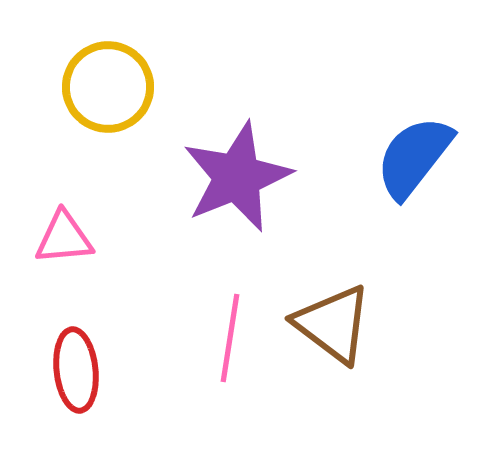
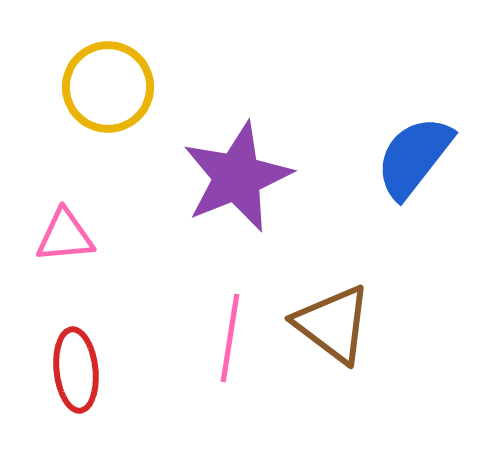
pink triangle: moved 1 px right, 2 px up
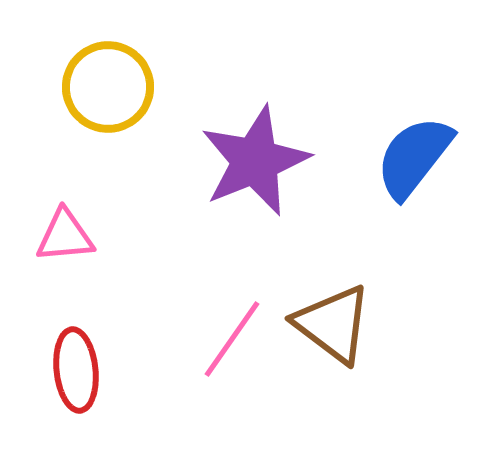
purple star: moved 18 px right, 16 px up
pink line: moved 2 px right, 1 px down; rotated 26 degrees clockwise
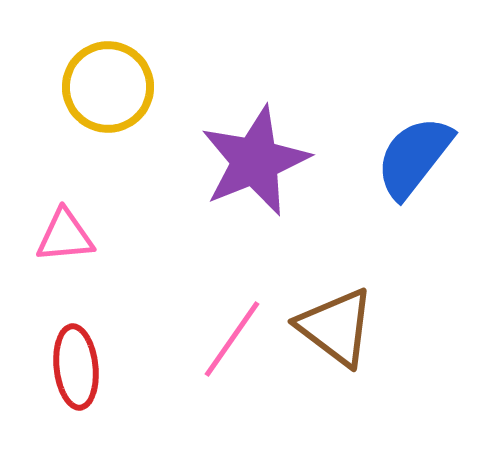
brown triangle: moved 3 px right, 3 px down
red ellipse: moved 3 px up
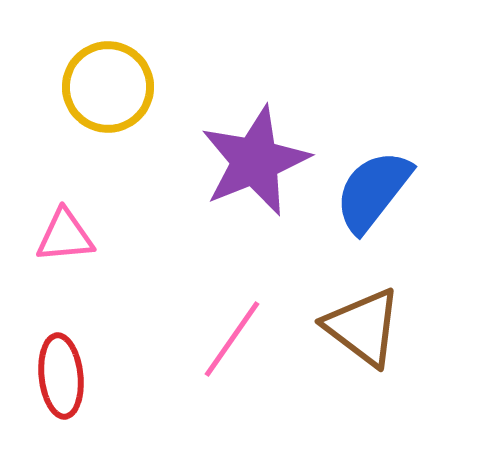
blue semicircle: moved 41 px left, 34 px down
brown triangle: moved 27 px right
red ellipse: moved 15 px left, 9 px down
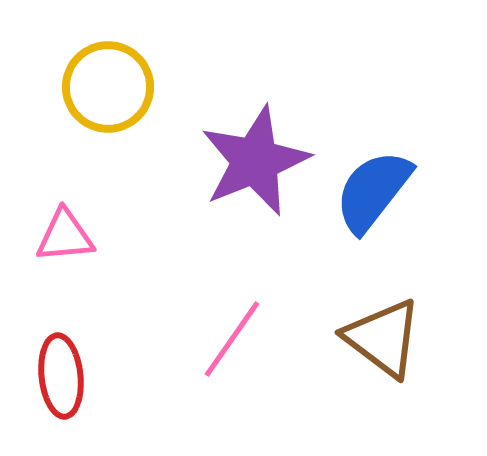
brown triangle: moved 20 px right, 11 px down
